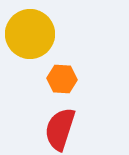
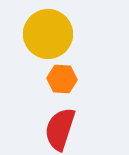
yellow circle: moved 18 px right
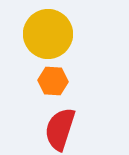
orange hexagon: moved 9 px left, 2 px down
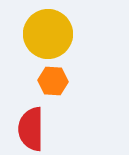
red semicircle: moved 29 px left; rotated 18 degrees counterclockwise
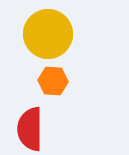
red semicircle: moved 1 px left
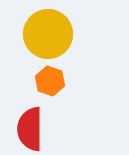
orange hexagon: moved 3 px left; rotated 16 degrees clockwise
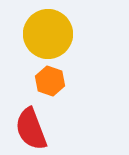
red semicircle: moved 1 px right; rotated 21 degrees counterclockwise
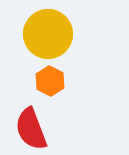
orange hexagon: rotated 8 degrees clockwise
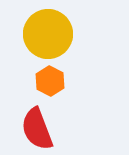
red semicircle: moved 6 px right
